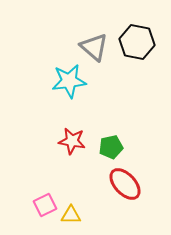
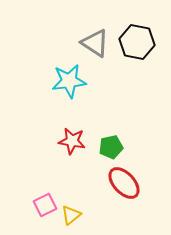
gray triangle: moved 1 px right, 4 px up; rotated 8 degrees counterclockwise
red ellipse: moved 1 px left, 1 px up
yellow triangle: rotated 40 degrees counterclockwise
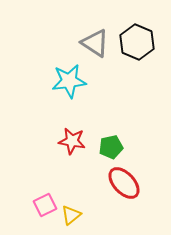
black hexagon: rotated 12 degrees clockwise
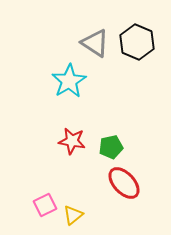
cyan star: rotated 24 degrees counterclockwise
yellow triangle: moved 2 px right
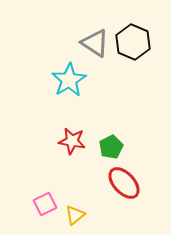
black hexagon: moved 4 px left
cyan star: moved 1 px up
green pentagon: rotated 15 degrees counterclockwise
pink square: moved 1 px up
yellow triangle: moved 2 px right
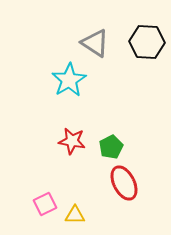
black hexagon: moved 14 px right; rotated 20 degrees counterclockwise
red ellipse: rotated 16 degrees clockwise
yellow triangle: rotated 40 degrees clockwise
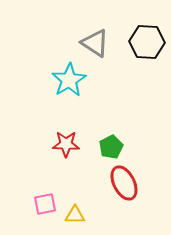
red star: moved 6 px left, 3 px down; rotated 8 degrees counterclockwise
pink square: rotated 15 degrees clockwise
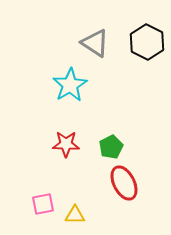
black hexagon: rotated 24 degrees clockwise
cyan star: moved 1 px right, 5 px down
pink square: moved 2 px left
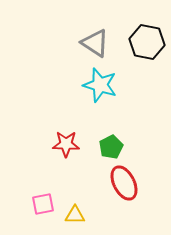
black hexagon: rotated 16 degrees counterclockwise
cyan star: moved 30 px right; rotated 24 degrees counterclockwise
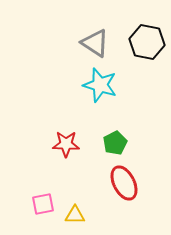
green pentagon: moved 4 px right, 4 px up
